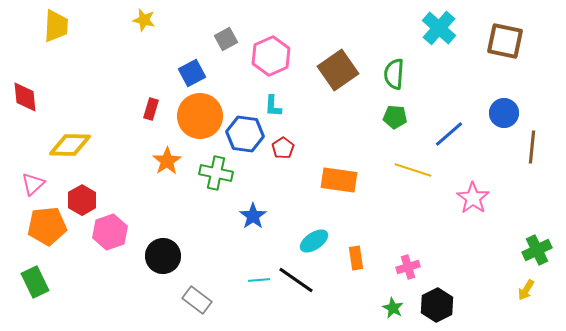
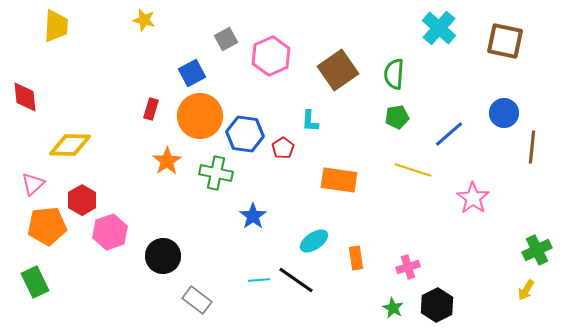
cyan L-shape at (273, 106): moved 37 px right, 15 px down
green pentagon at (395, 117): moved 2 px right; rotated 15 degrees counterclockwise
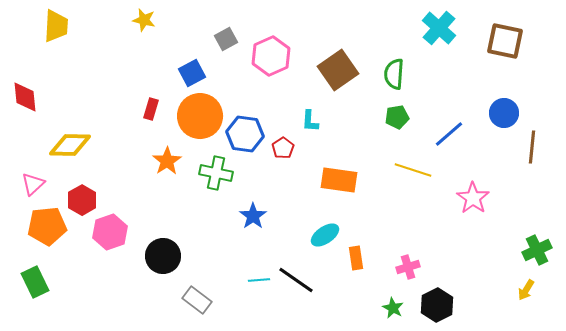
cyan ellipse at (314, 241): moved 11 px right, 6 px up
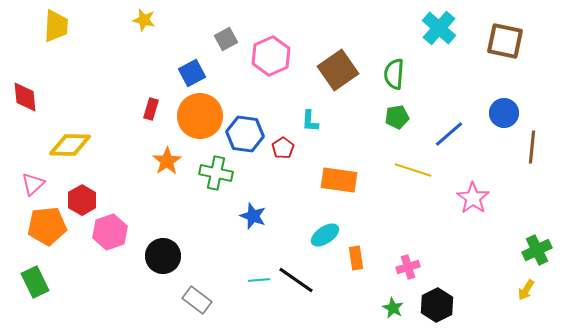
blue star at (253, 216): rotated 16 degrees counterclockwise
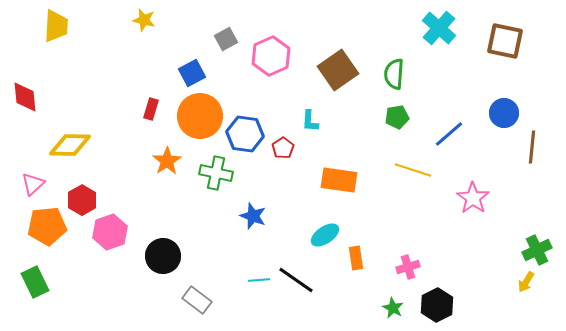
yellow arrow at (526, 290): moved 8 px up
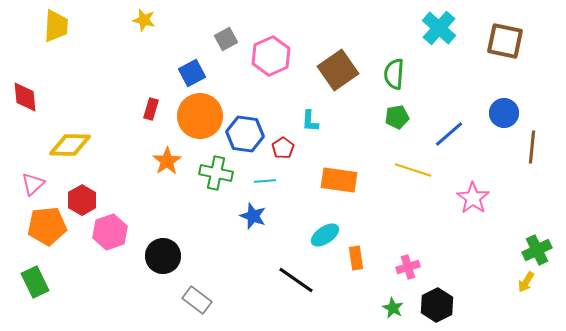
cyan line at (259, 280): moved 6 px right, 99 px up
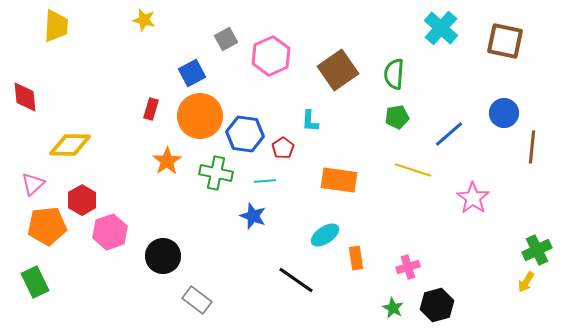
cyan cross at (439, 28): moved 2 px right
black hexagon at (437, 305): rotated 12 degrees clockwise
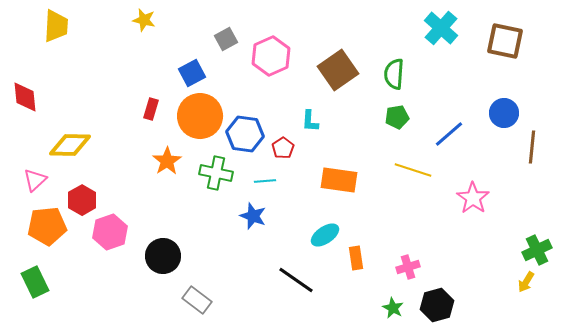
pink triangle at (33, 184): moved 2 px right, 4 px up
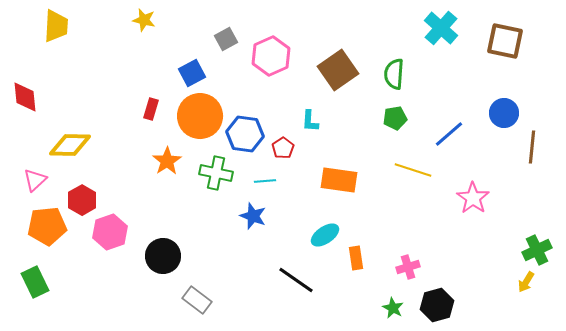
green pentagon at (397, 117): moved 2 px left, 1 px down
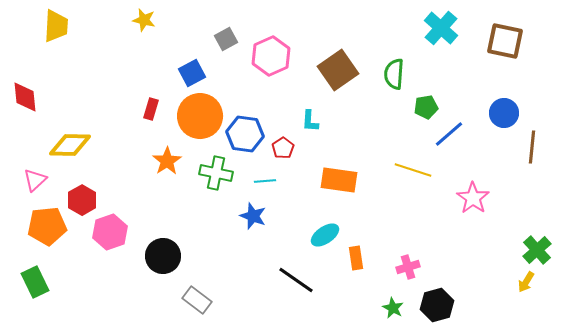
green pentagon at (395, 118): moved 31 px right, 11 px up
green cross at (537, 250): rotated 16 degrees counterclockwise
